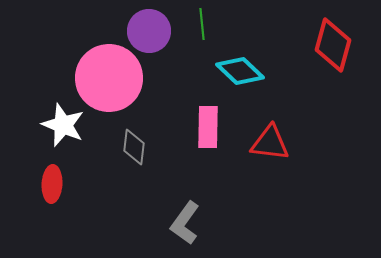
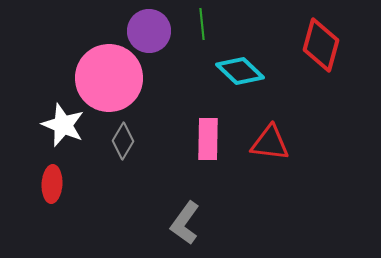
red diamond: moved 12 px left
pink rectangle: moved 12 px down
gray diamond: moved 11 px left, 6 px up; rotated 24 degrees clockwise
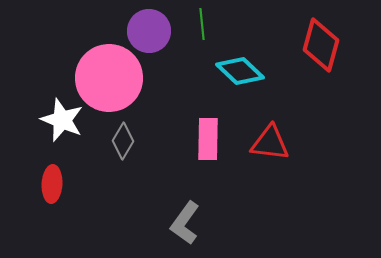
white star: moved 1 px left, 5 px up
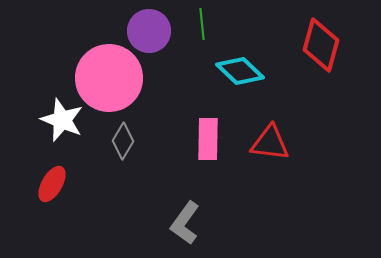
red ellipse: rotated 27 degrees clockwise
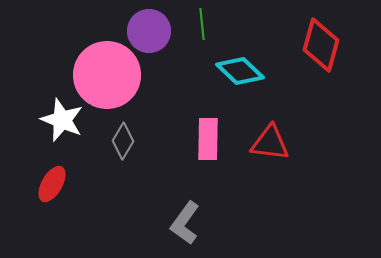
pink circle: moved 2 px left, 3 px up
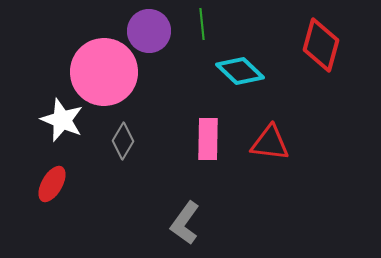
pink circle: moved 3 px left, 3 px up
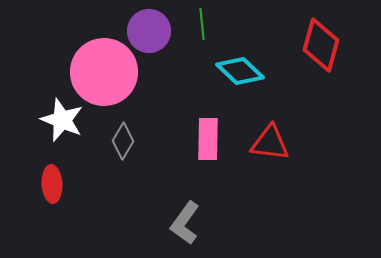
red ellipse: rotated 33 degrees counterclockwise
